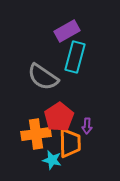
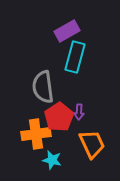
gray semicircle: moved 10 px down; rotated 48 degrees clockwise
purple arrow: moved 8 px left, 14 px up
orange trapezoid: moved 22 px right, 1 px down; rotated 24 degrees counterclockwise
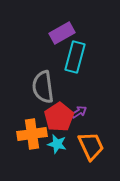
purple rectangle: moved 5 px left, 2 px down
purple arrow: rotated 126 degrees counterclockwise
orange cross: moved 4 px left
orange trapezoid: moved 1 px left, 2 px down
cyan star: moved 5 px right, 16 px up
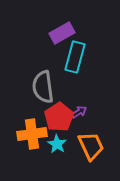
cyan star: rotated 18 degrees clockwise
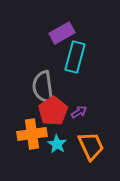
red pentagon: moved 6 px left, 6 px up
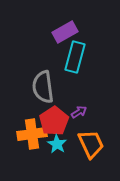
purple rectangle: moved 3 px right, 1 px up
red pentagon: moved 1 px right, 10 px down
orange trapezoid: moved 2 px up
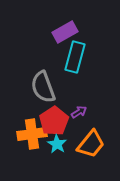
gray semicircle: rotated 12 degrees counterclockwise
orange trapezoid: rotated 64 degrees clockwise
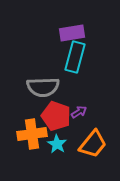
purple rectangle: moved 7 px right, 1 px down; rotated 20 degrees clockwise
gray semicircle: rotated 72 degrees counterclockwise
red pentagon: moved 2 px right, 5 px up; rotated 20 degrees counterclockwise
orange trapezoid: moved 2 px right
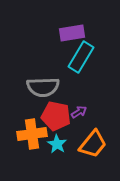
cyan rectangle: moved 6 px right; rotated 16 degrees clockwise
red pentagon: rotated 8 degrees counterclockwise
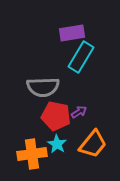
orange cross: moved 20 px down
